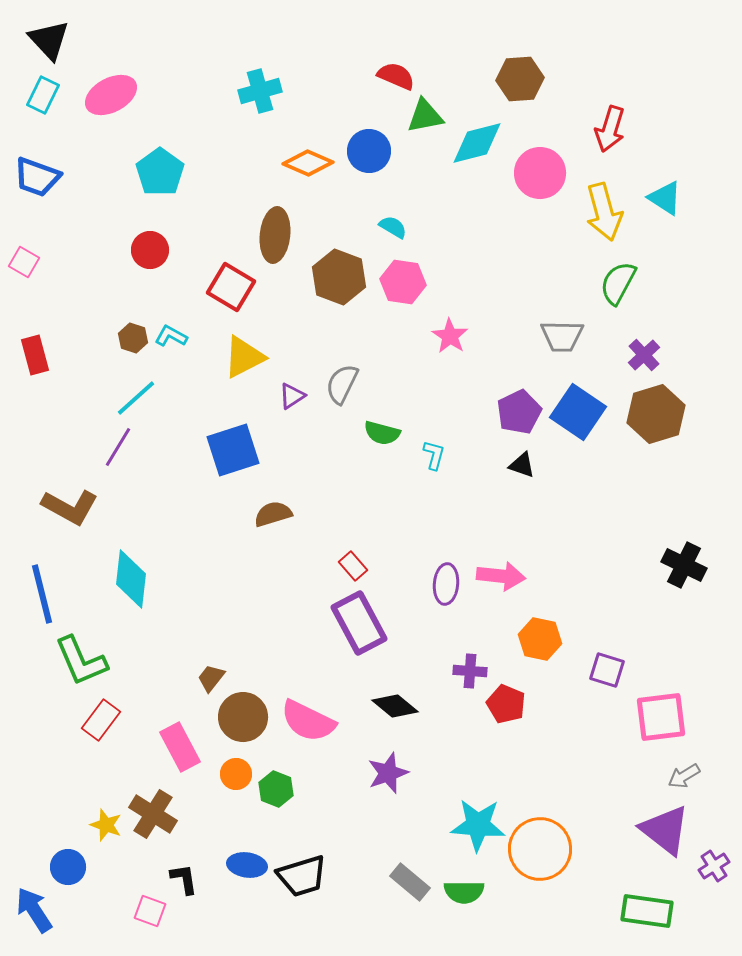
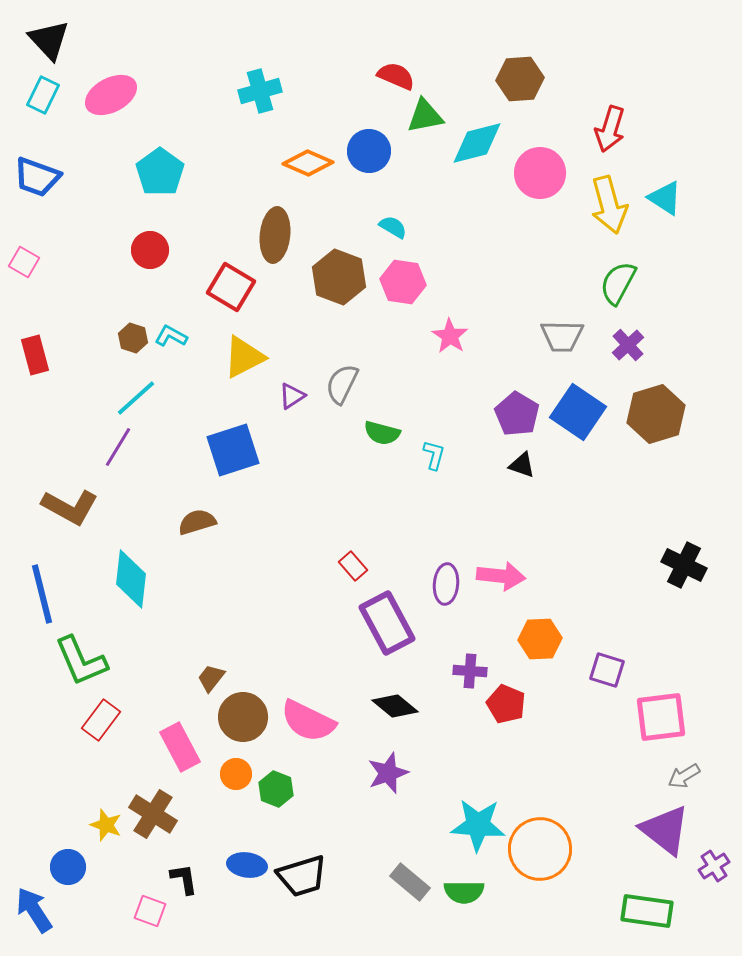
yellow arrow at (604, 212): moved 5 px right, 7 px up
purple cross at (644, 355): moved 16 px left, 10 px up
purple pentagon at (519, 412): moved 2 px left, 2 px down; rotated 15 degrees counterclockwise
brown semicircle at (273, 514): moved 76 px left, 8 px down
purple rectangle at (359, 623): moved 28 px right
orange hexagon at (540, 639): rotated 15 degrees counterclockwise
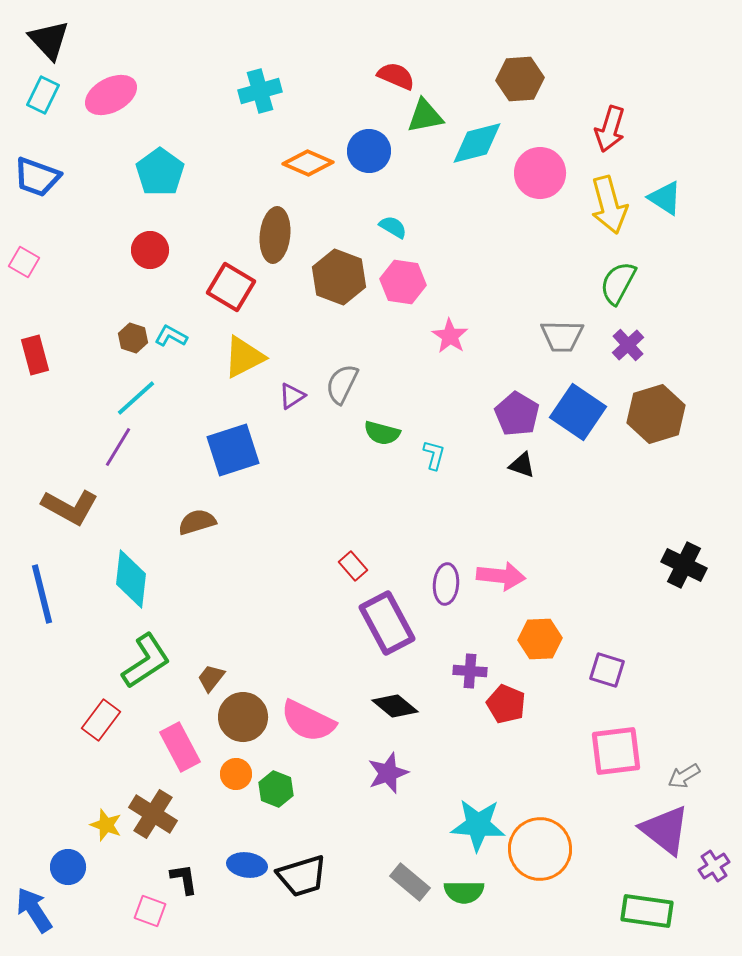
green L-shape at (81, 661): moved 65 px right; rotated 100 degrees counterclockwise
pink square at (661, 717): moved 45 px left, 34 px down
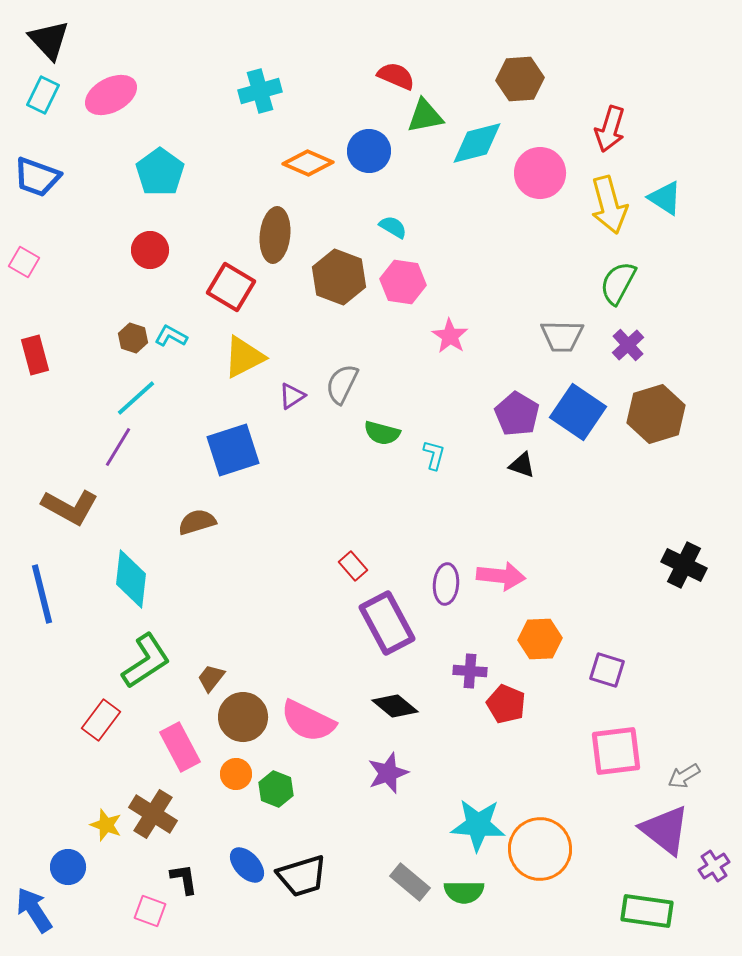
blue ellipse at (247, 865): rotated 39 degrees clockwise
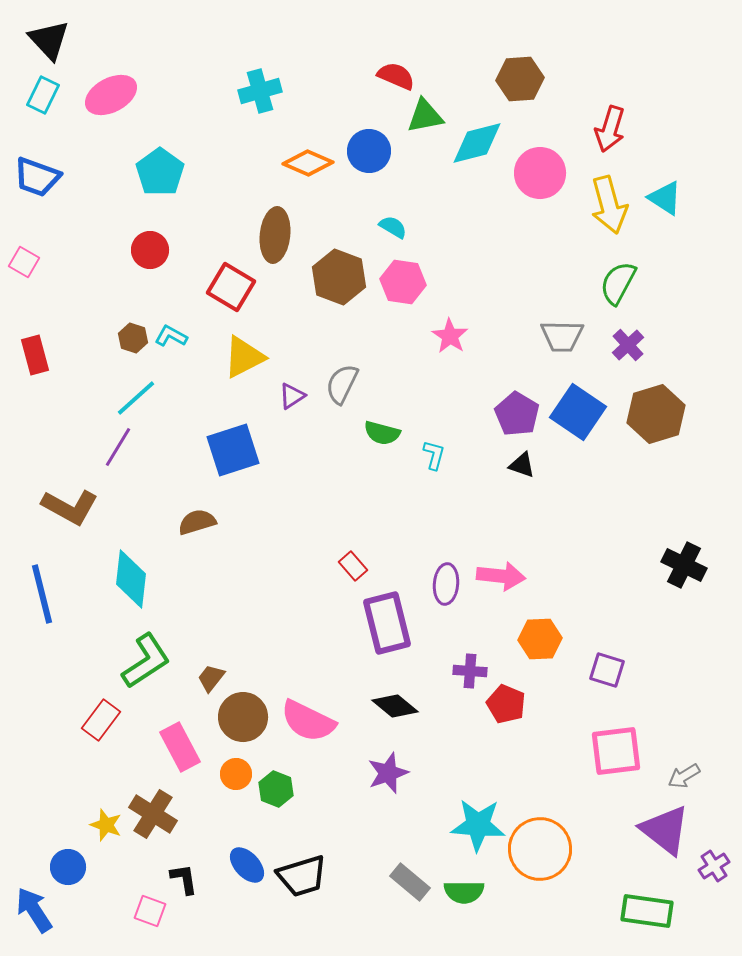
purple rectangle at (387, 623): rotated 14 degrees clockwise
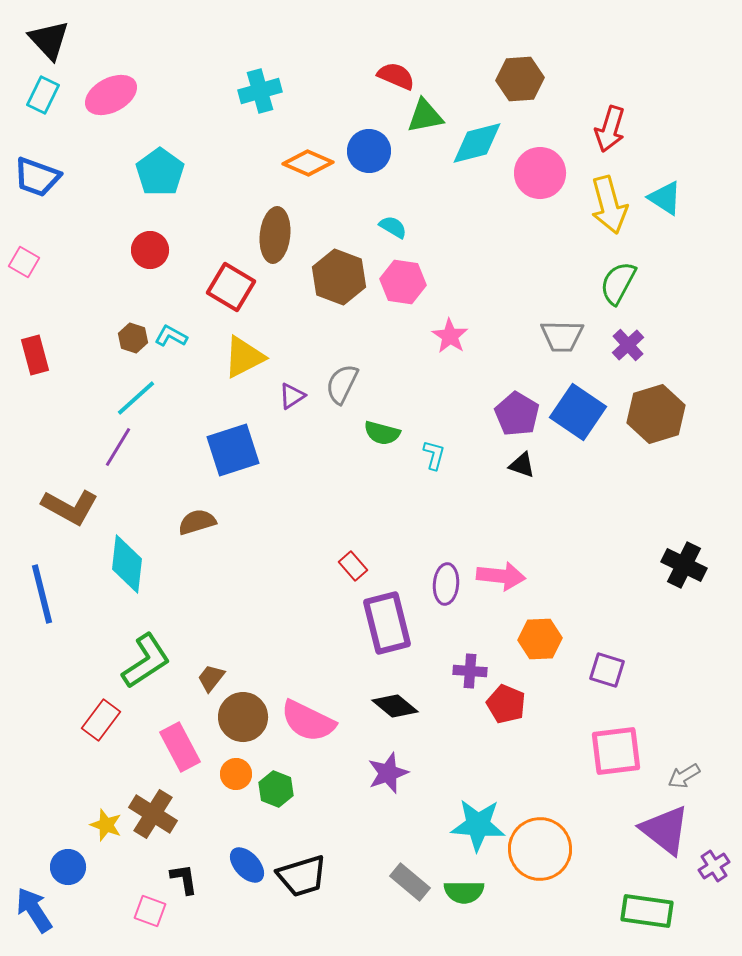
cyan diamond at (131, 579): moved 4 px left, 15 px up
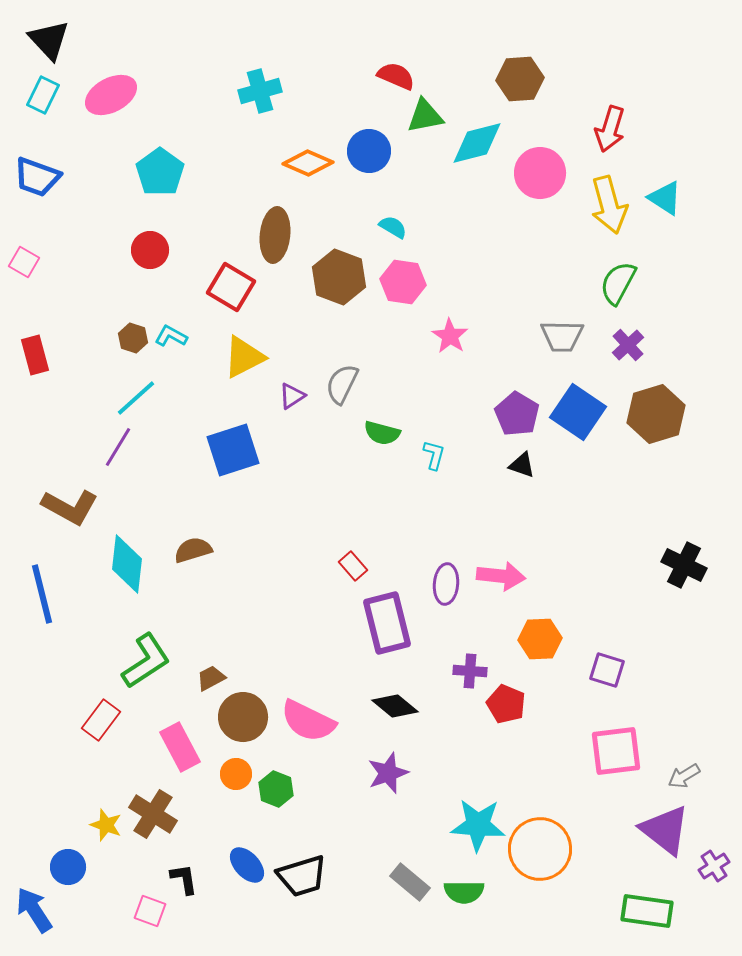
brown semicircle at (197, 522): moved 4 px left, 28 px down
brown trapezoid at (211, 678): rotated 24 degrees clockwise
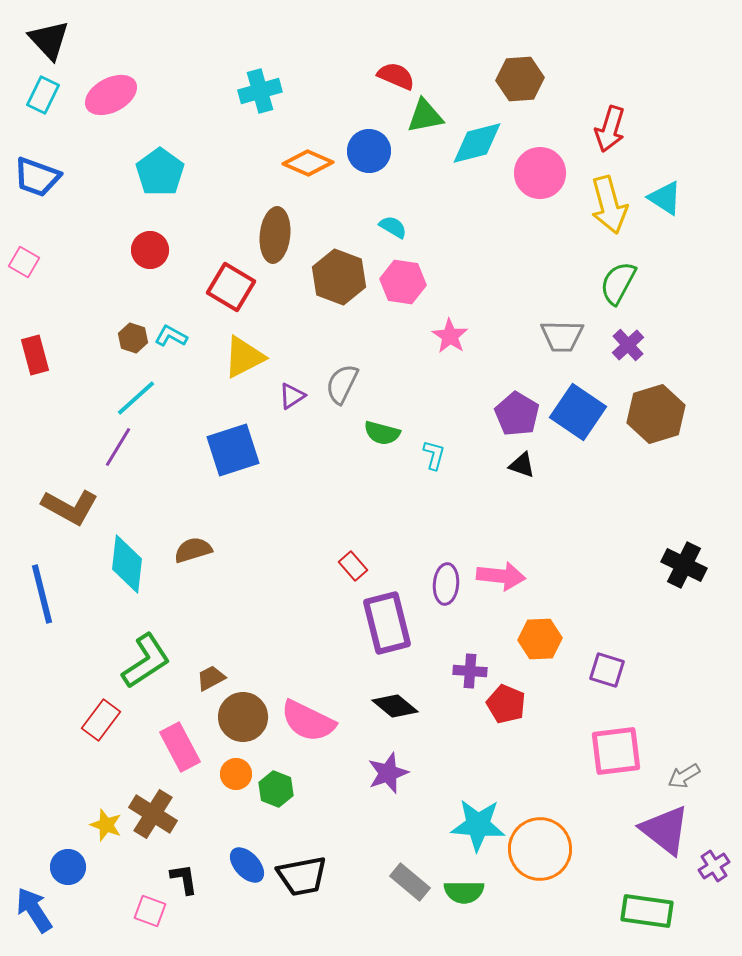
black trapezoid at (302, 876): rotated 6 degrees clockwise
